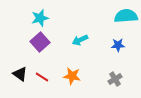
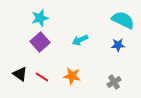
cyan semicircle: moved 3 px left, 4 px down; rotated 30 degrees clockwise
gray cross: moved 1 px left, 3 px down
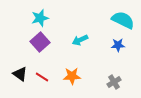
orange star: rotated 12 degrees counterclockwise
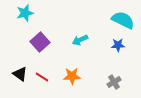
cyan star: moved 15 px left, 5 px up
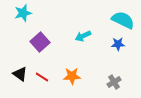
cyan star: moved 2 px left
cyan arrow: moved 3 px right, 4 px up
blue star: moved 1 px up
